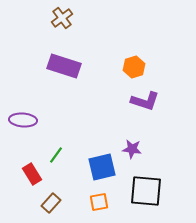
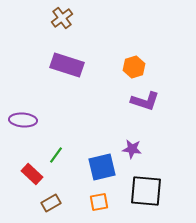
purple rectangle: moved 3 px right, 1 px up
red rectangle: rotated 15 degrees counterclockwise
brown rectangle: rotated 18 degrees clockwise
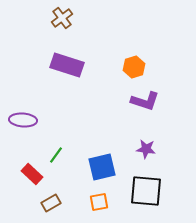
purple star: moved 14 px right
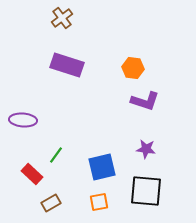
orange hexagon: moved 1 px left, 1 px down; rotated 25 degrees clockwise
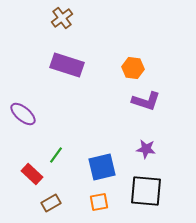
purple L-shape: moved 1 px right
purple ellipse: moved 6 px up; rotated 36 degrees clockwise
